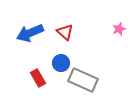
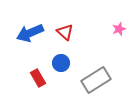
gray rectangle: moved 13 px right; rotated 56 degrees counterclockwise
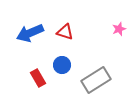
red triangle: rotated 24 degrees counterclockwise
blue circle: moved 1 px right, 2 px down
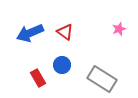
red triangle: rotated 18 degrees clockwise
gray rectangle: moved 6 px right, 1 px up; rotated 64 degrees clockwise
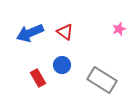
gray rectangle: moved 1 px down
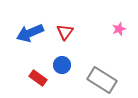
red triangle: rotated 30 degrees clockwise
red rectangle: rotated 24 degrees counterclockwise
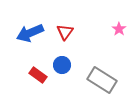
pink star: rotated 16 degrees counterclockwise
red rectangle: moved 3 px up
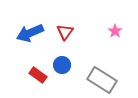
pink star: moved 4 px left, 2 px down
